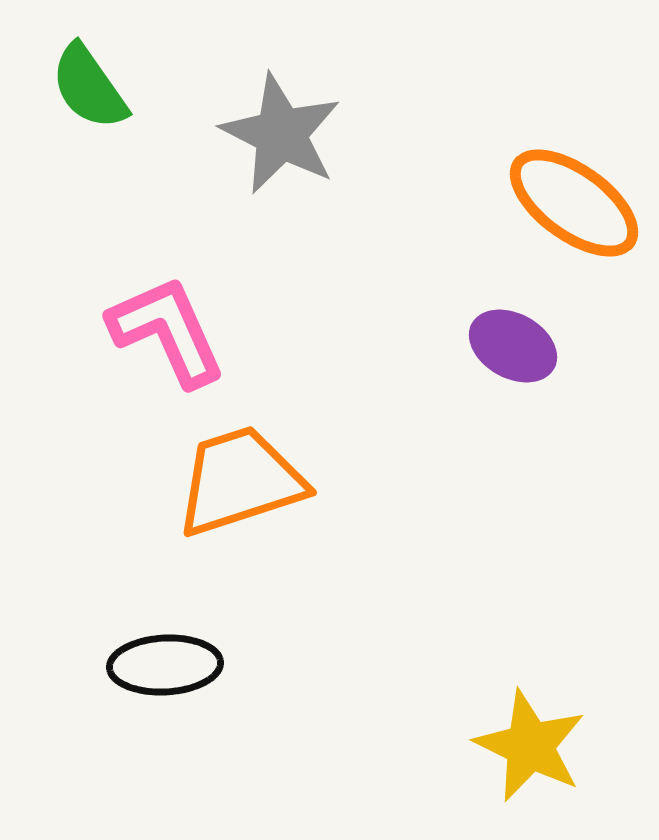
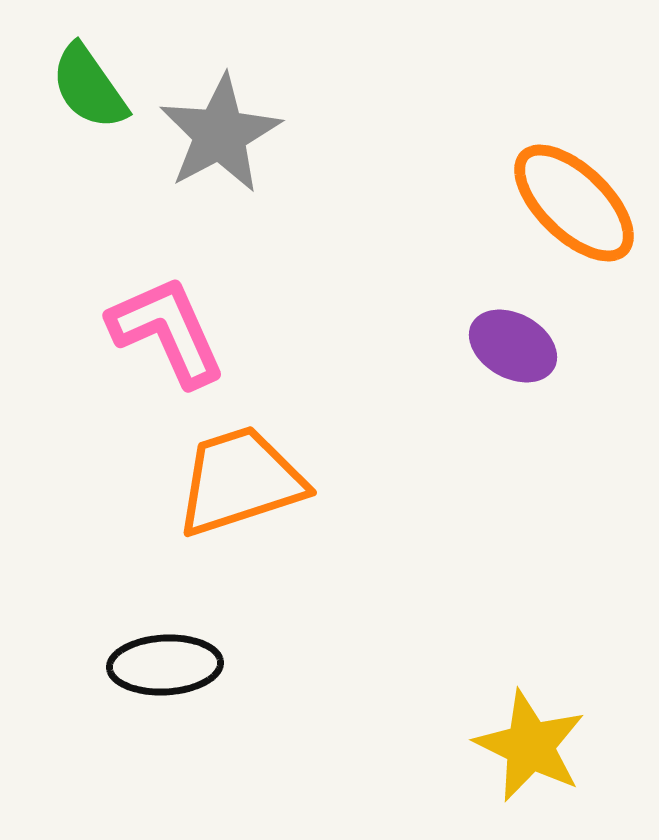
gray star: moved 61 px left; rotated 17 degrees clockwise
orange ellipse: rotated 8 degrees clockwise
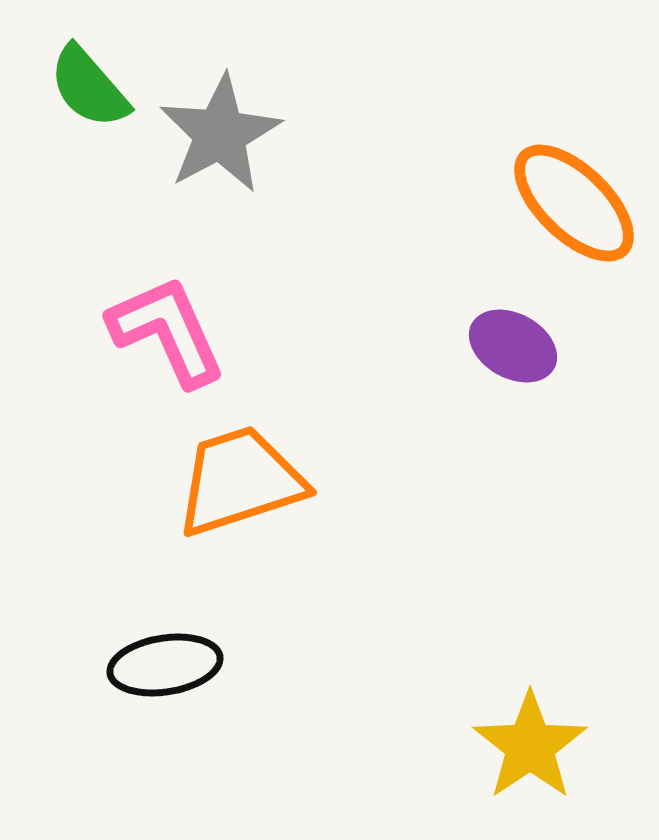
green semicircle: rotated 6 degrees counterclockwise
black ellipse: rotated 6 degrees counterclockwise
yellow star: rotated 12 degrees clockwise
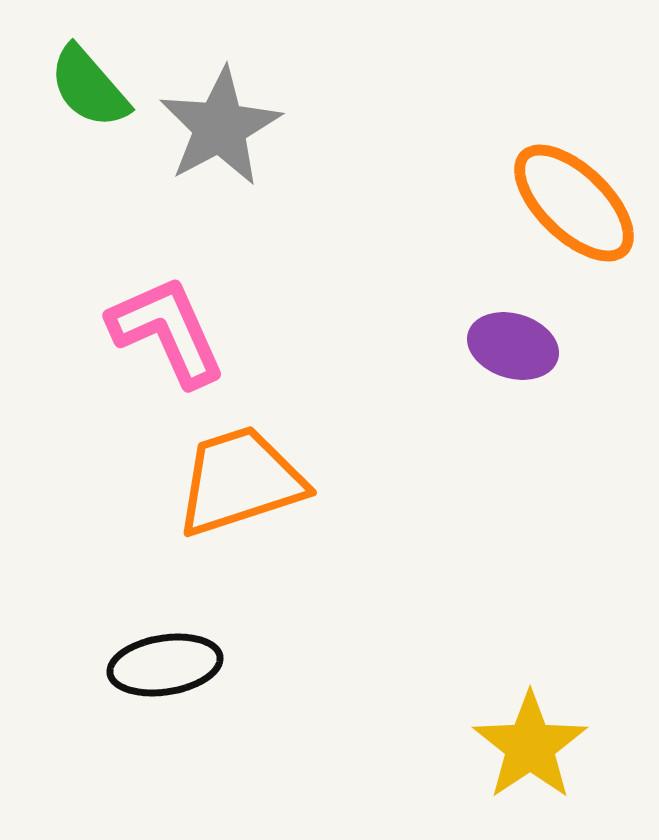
gray star: moved 7 px up
purple ellipse: rotated 12 degrees counterclockwise
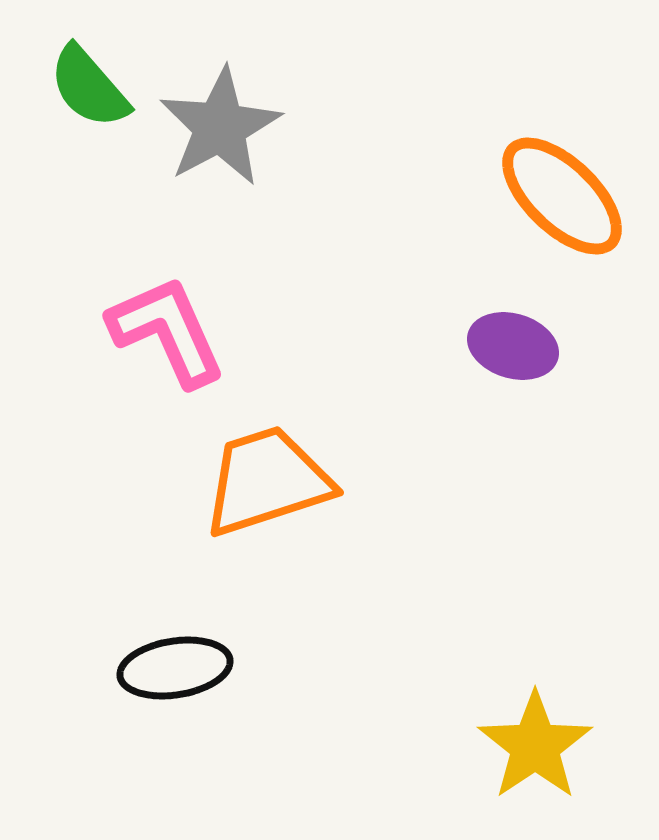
orange ellipse: moved 12 px left, 7 px up
orange trapezoid: moved 27 px right
black ellipse: moved 10 px right, 3 px down
yellow star: moved 5 px right
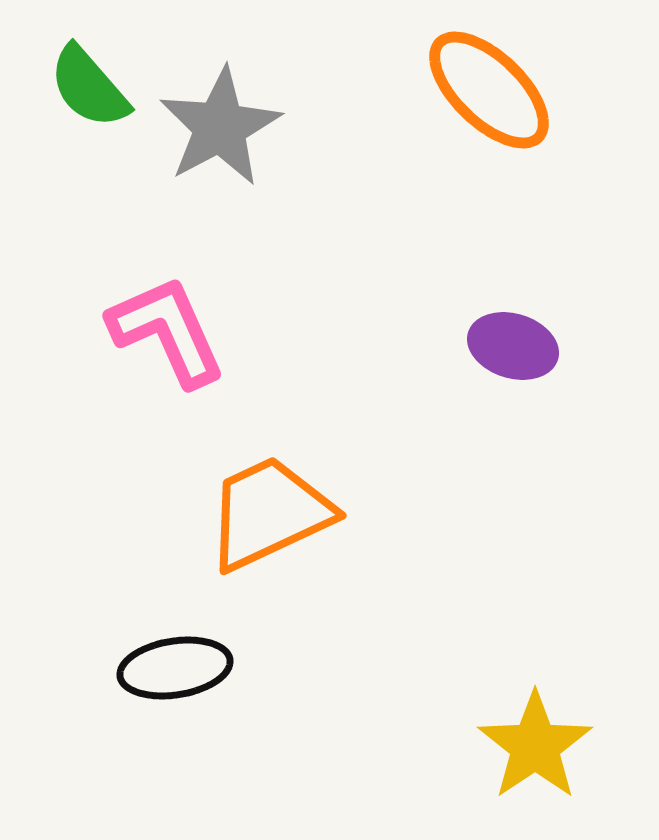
orange ellipse: moved 73 px left, 106 px up
orange trapezoid: moved 2 px right, 32 px down; rotated 7 degrees counterclockwise
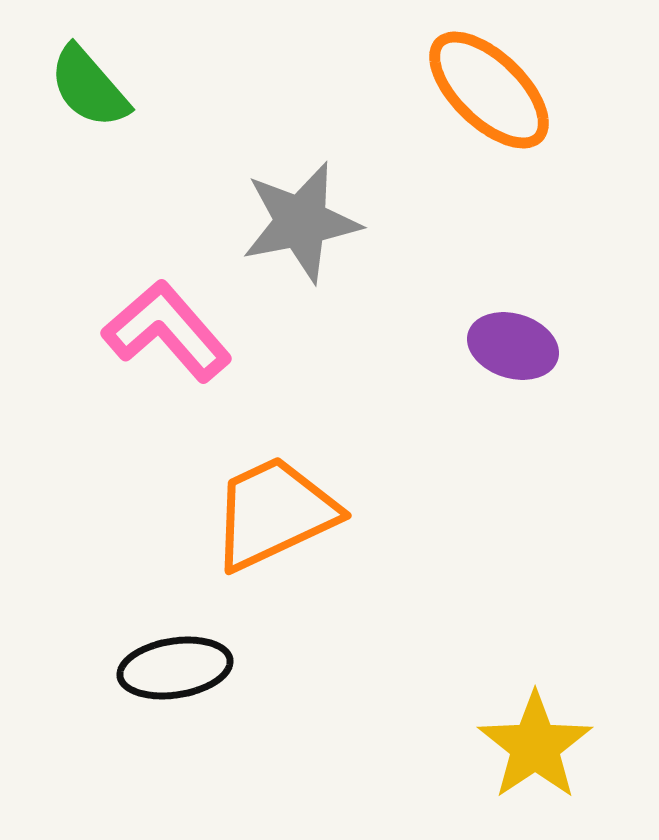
gray star: moved 81 px right, 95 px down; rotated 17 degrees clockwise
pink L-shape: rotated 17 degrees counterclockwise
orange trapezoid: moved 5 px right
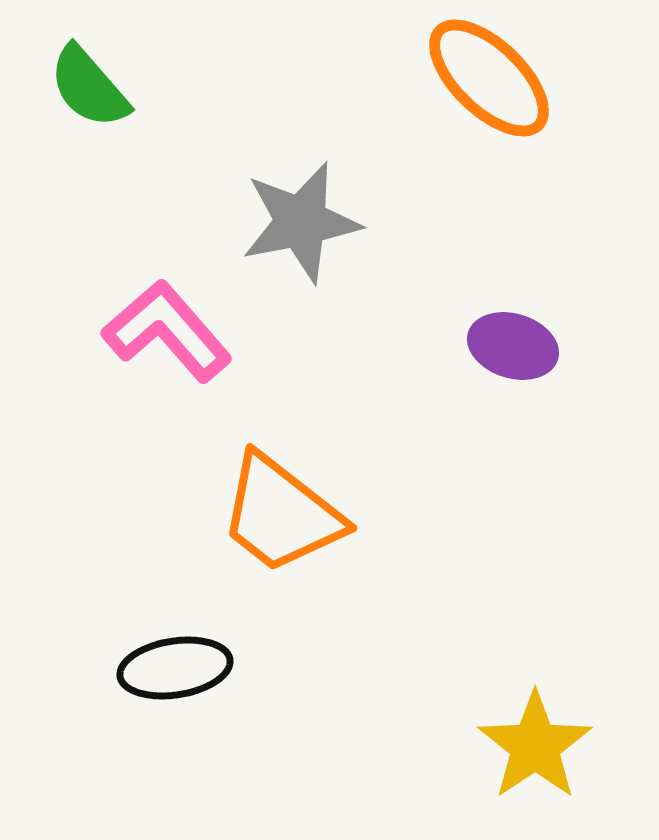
orange ellipse: moved 12 px up
orange trapezoid: moved 7 px right, 1 px down; rotated 117 degrees counterclockwise
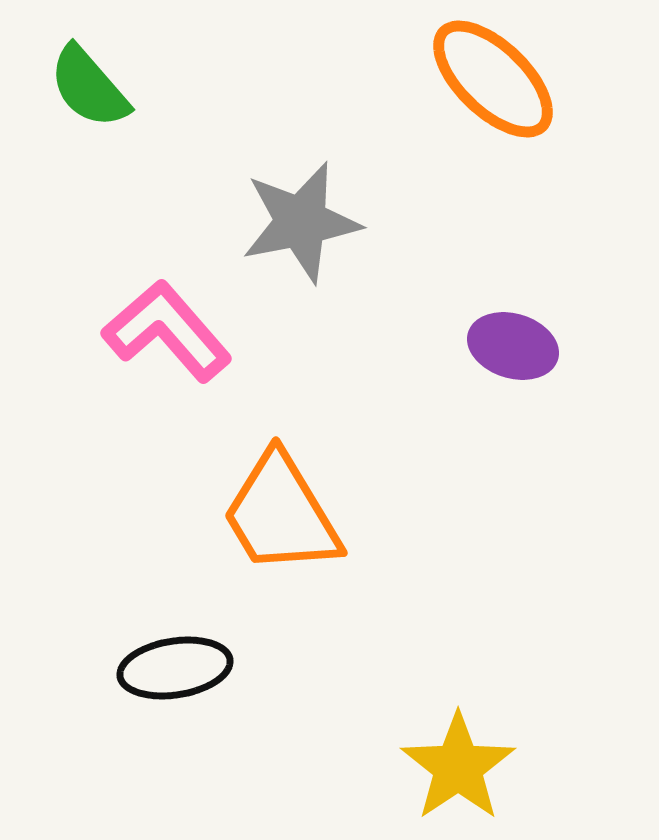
orange ellipse: moved 4 px right, 1 px down
orange trapezoid: rotated 21 degrees clockwise
yellow star: moved 77 px left, 21 px down
